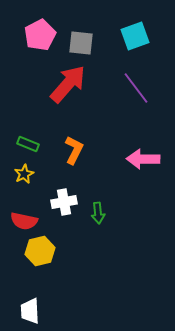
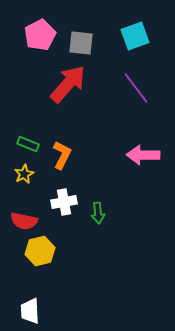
orange L-shape: moved 12 px left, 5 px down
pink arrow: moved 4 px up
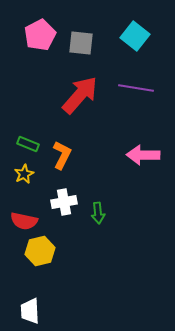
cyan square: rotated 32 degrees counterclockwise
red arrow: moved 12 px right, 11 px down
purple line: rotated 44 degrees counterclockwise
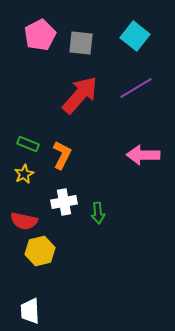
purple line: rotated 40 degrees counterclockwise
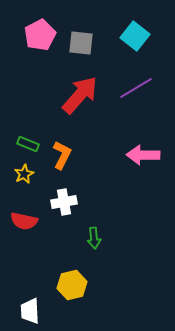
green arrow: moved 4 px left, 25 px down
yellow hexagon: moved 32 px right, 34 px down
